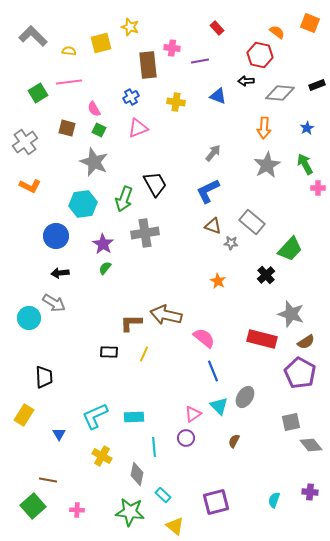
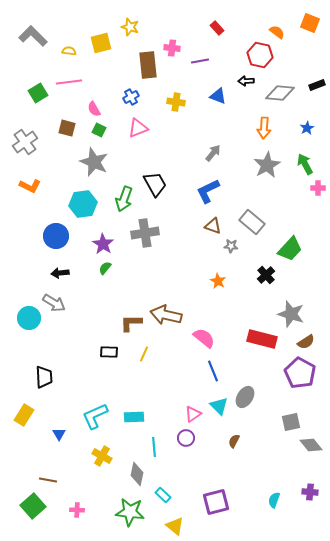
gray star at (231, 243): moved 3 px down
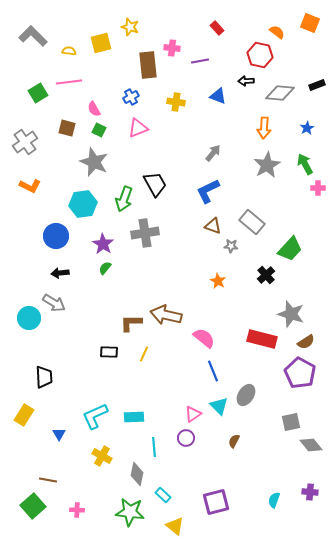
gray ellipse at (245, 397): moved 1 px right, 2 px up
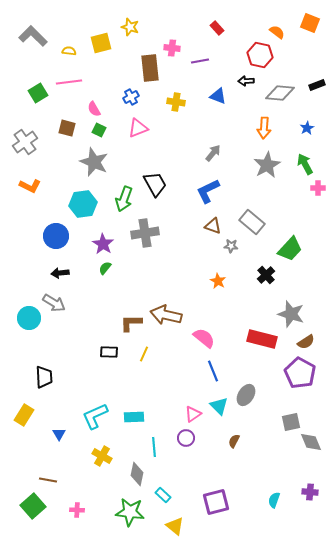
brown rectangle at (148, 65): moved 2 px right, 3 px down
gray diamond at (311, 445): moved 3 px up; rotated 15 degrees clockwise
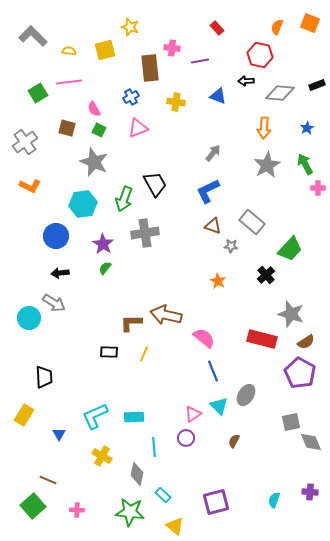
orange semicircle at (277, 32): moved 5 px up; rotated 105 degrees counterclockwise
yellow square at (101, 43): moved 4 px right, 7 px down
brown line at (48, 480): rotated 12 degrees clockwise
